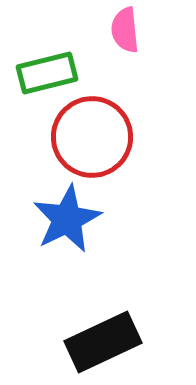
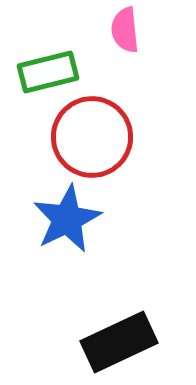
green rectangle: moved 1 px right, 1 px up
black rectangle: moved 16 px right
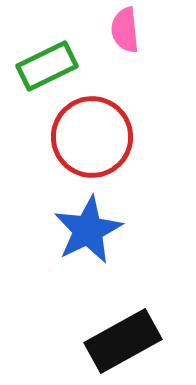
green rectangle: moved 1 px left, 6 px up; rotated 12 degrees counterclockwise
blue star: moved 21 px right, 11 px down
black rectangle: moved 4 px right, 1 px up; rotated 4 degrees counterclockwise
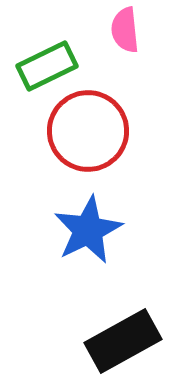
red circle: moved 4 px left, 6 px up
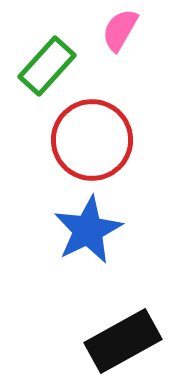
pink semicircle: moved 5 px left; rotated 36 degrees clockwise
green rectangle: rotated 22 degrees counterclockwise
red circle: moved 4 px right, 9 px down
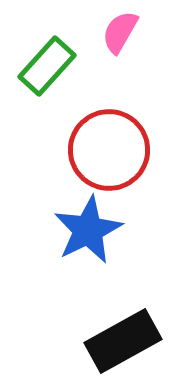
pink semicircle: moved 2 px down
red circle: moved 17 px right, 10 px down
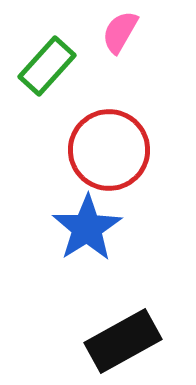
blue star: moved 1 px left, 2 px up; rotated 6 degrees counterclockwise
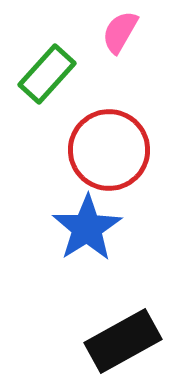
green rectangle: moved 8 px down
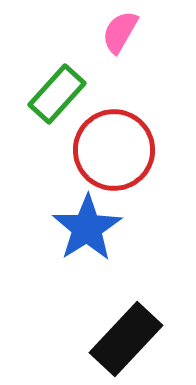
green rectangle: moved 10 px right, 20 px down
red circle: moved 5 px right
black rectangle: moved 3 px right, 2 px up; rotated 18 degrees counterclockwise
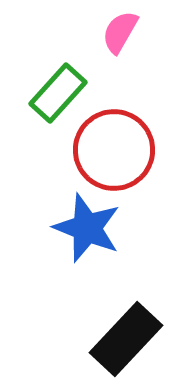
green rectangle: moved 1 px right, 1 px up
blue star: rotated 18 degrees counterclockwise
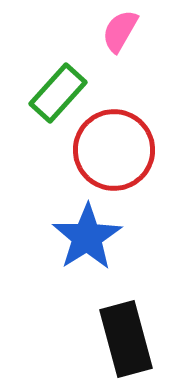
pink semicircle: moved 1 px up
blue star: moved 9 px down; rotated 18 degrees clockwise
black rectangle: rotated 58 degrees counterclockwise
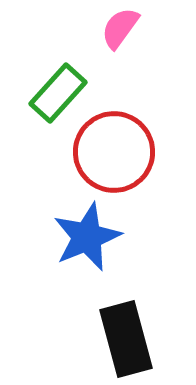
pink semicircle: moved 3 px up; rotated 6 degrees clockwise
red circle: moved 2 px down
blue star: rotated 10 degrees clockwise
